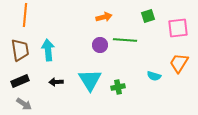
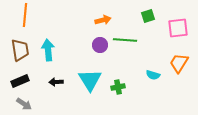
orange arrow: moved 1 px left, 3 px down
cyan semicircle: moved 1 px left, 1 px up
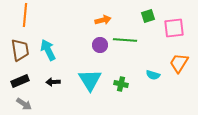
pink square: moved 4 px left
cyan arrow: rotated 20 degrees counterclockwise
black arrow: moved 3 px left
green cross: moved 3 px right, 3 px up; rotated 24 degrees clockwise
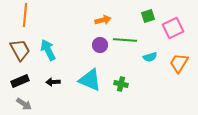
pink square: moved 1 px left; rotated 20 degrees counterclockwise
brown trapezoid: rotated 20 degrees counterclockwise
cyan semicircle: moved 3 px left, 18 px up; rotated 32 degrees counterclockwise
cyan triangle: rotated 35 degrees counterclockwise
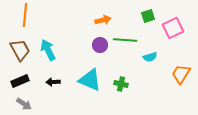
orange trapezoid: moved 2 px right, 11 px down
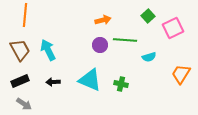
green square: rotated 24 degrees counterclockwise
cyan semicircle: moved 1 px left
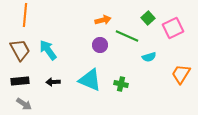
green square: moved 2 px down
green line: moved 2 px right, 4 px up; rotated 20 degrees clockwise
cyan arrow: rotated 10 degrees counterclockwise
black rectangle: rotated 18 degrees clockwise
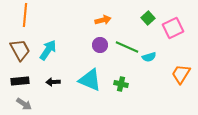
green line: moved 11 px down
cyan arrow: rotated 70 degrees clockwise
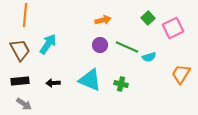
cyan arrow: moved 6 px up
black arrow: moved 1 px down
